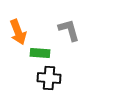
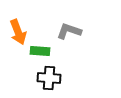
gray L-shape: moved 1 px down; rotated 55 degrees counterclockwise
green rectangle: moved 2 px up
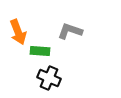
gray L-shape: moved 1 px right
black cross: rotated 20 degrees clockwise
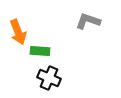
gray L-shape: moved 18 px right, 10 px up
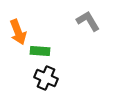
gray L-shape: rotated 40 degrees clockwise
black cross: moved 3 px left
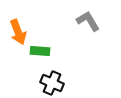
black cross: moved 6 px right, 5 px down
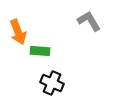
gray L-shape: moved 1 px right
